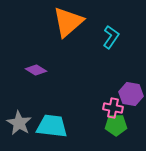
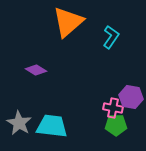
purple hexagon: moved 3 px down
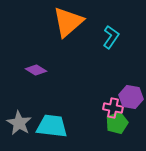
green pentagon: moved 1 px right, 2 px up; rotated 20 degrees counterclockwise
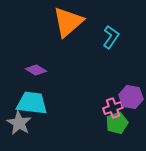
pink cross: rotated 30 degrees counterclockwise
cyan trapezoid: moved 20 px left, 23 px up
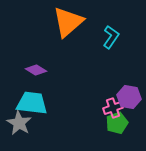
purple hexagon: moved 2 px left
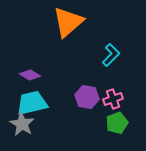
cyan L-shape: moved 18 px down; rotated 10 degrees clockwise
purple diamond: moved 6 px left, 5 px down
purple hexagon: moved 42 px left
cyan trapezoid: rotated 20 degrees counterclockwise
pink cross: moved 9 px up
gray star: moved 3 px right, 1 px down
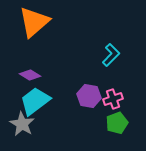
orange triangle: moved 34 px left
purple hexagon: moved 2 px right, 1 px up
cyan trapezoid: moved 3 px right, 2 px up; rotated 24 degrees counterclockwise
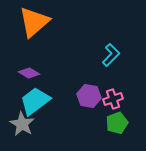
purple diamond: moved 1 px left, 2 px up
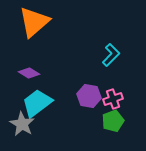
cyan trapezoid: moved 2 px right, 2 px down
green pentagon: moved 4 px left, 2 px up
